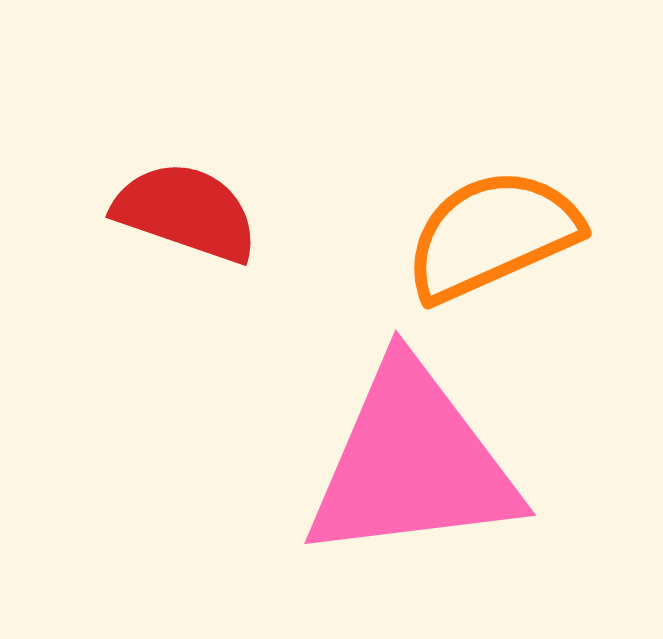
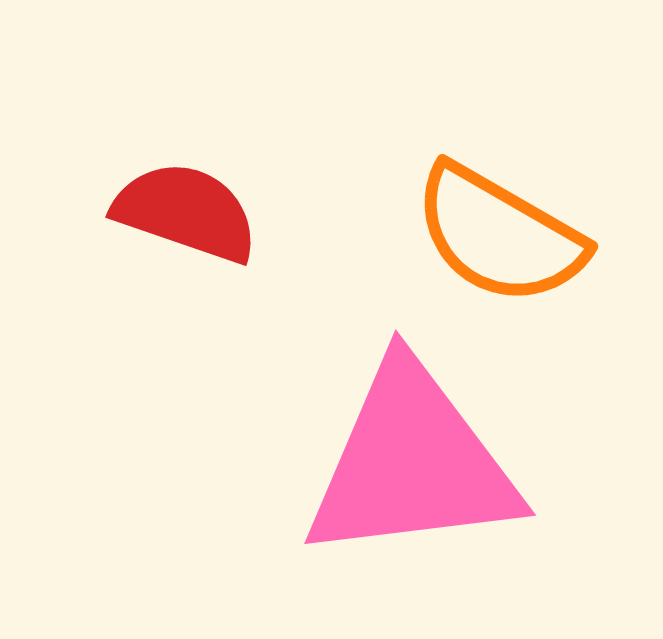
orange semicircle: moved 7 px right; rotated 126 degrees counterclockwise
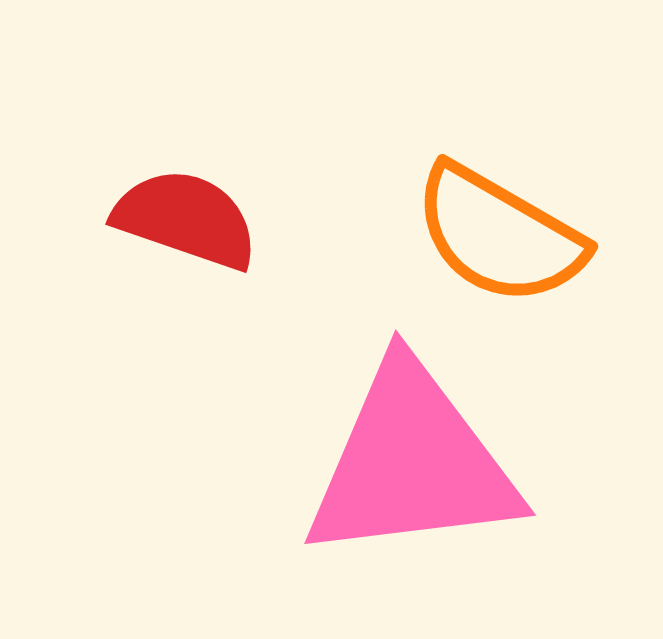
red semicircle: moved 7 px down
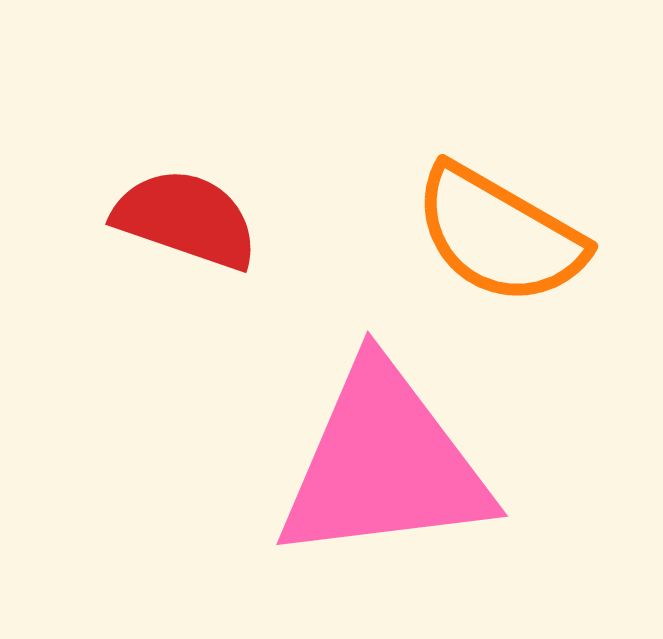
pink triangle: moved 28 px left, 1 px down
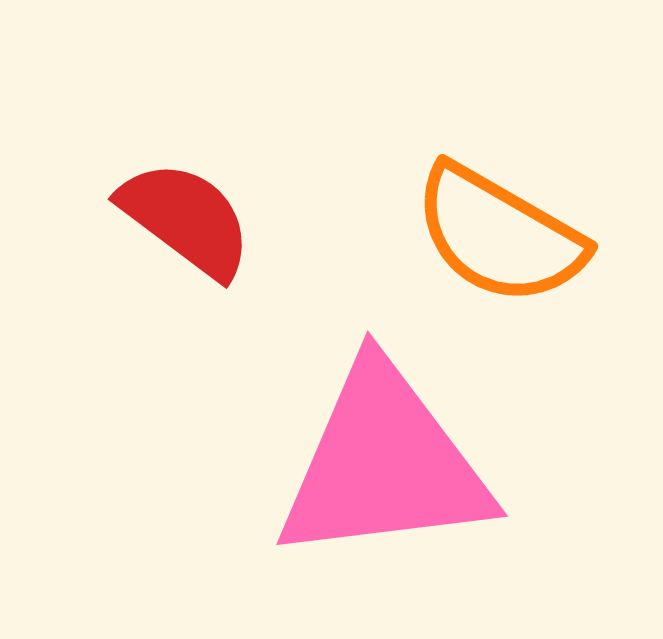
red semicircle: rotated 18 degrees clockwise
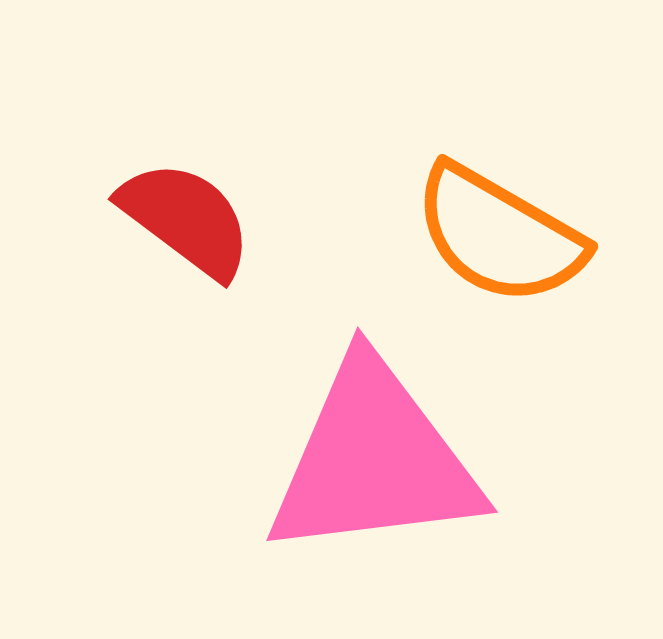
pink triangle: moved 10 px left, 4 px up
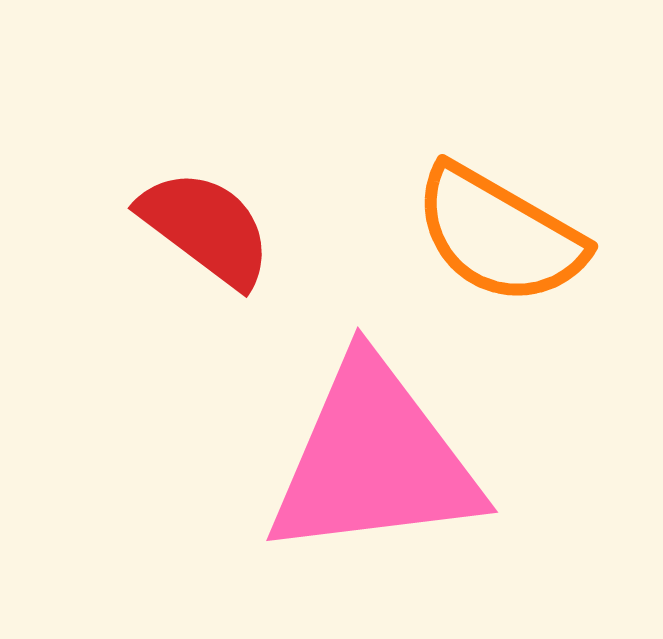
red semicircle: moved 20 px right, 9 px down
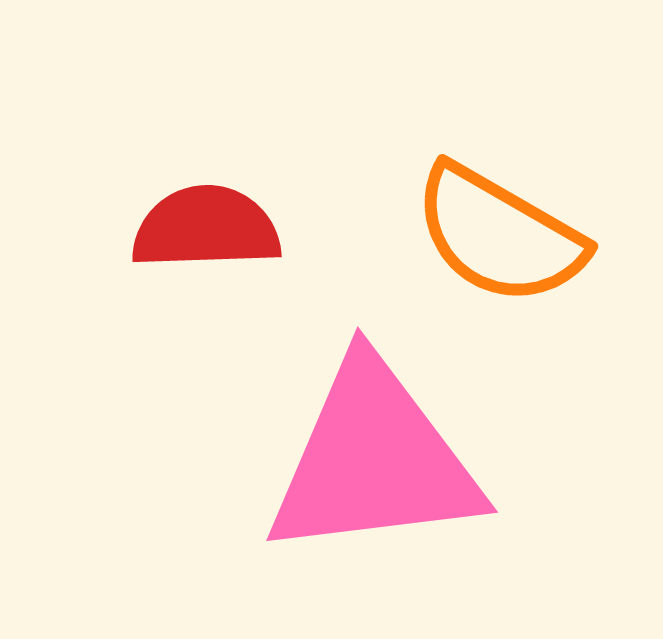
red semicircle: rotated 39 degrees counterclockwise
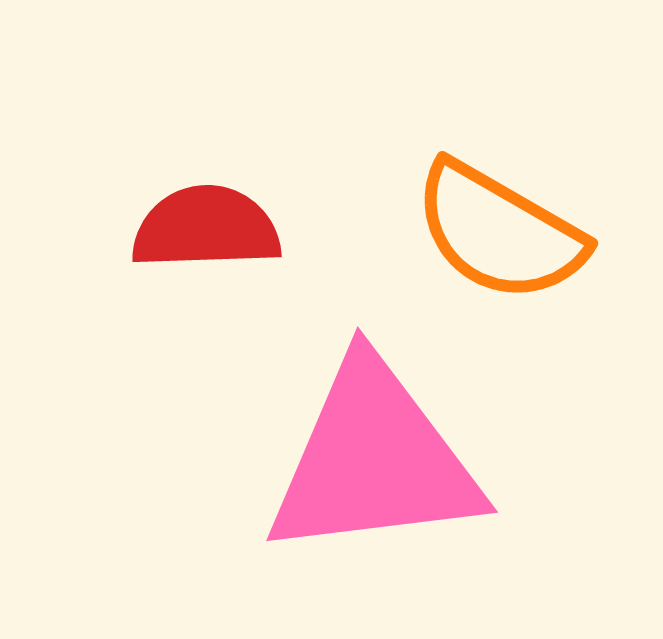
orange semicircle: moved 3 px up
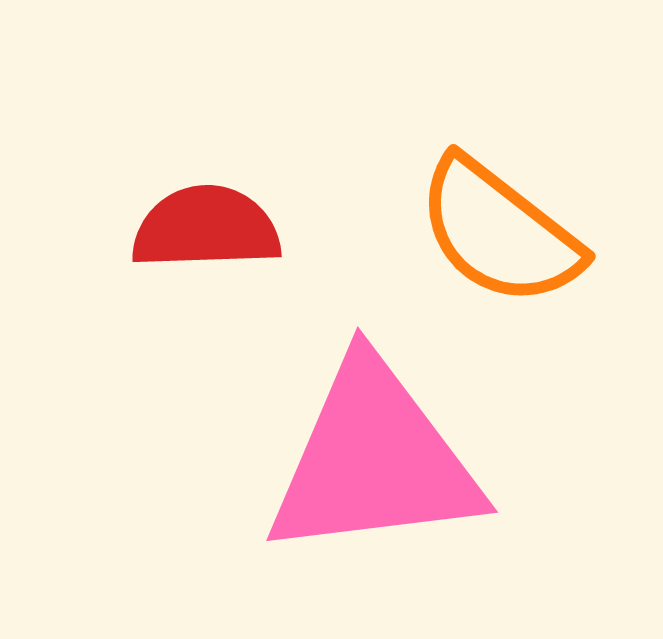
orange semicircle: rotated 8 degrees clockwise
